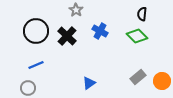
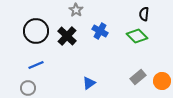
black semicircle: moved 2 px right
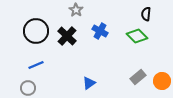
black semicircle: moved 2 px right
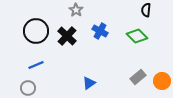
black semicircle: moved 4 px up
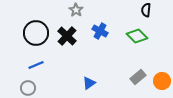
black circle: moved 2 px down
